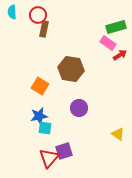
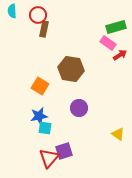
cyan semicircle: moved 1 px up
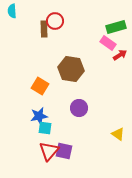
red circle: moved 17 px right, 6 px down
brown rectangle: rotated 14 degrees counterclockwise
purple square: rotated 30 degrees clockwise
red triangle: moved 7 px up
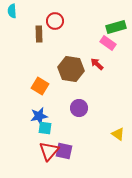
brown rectangle: moved 5 px left, 5 px down
red arrow: moved 23 px left, 9 px down; rotated 104 degrees counterclockwise
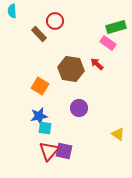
brown rectangle: rotated 42 degrees counterclockwise
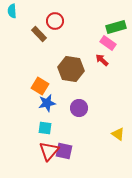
red arrow: moved 5 px right, 4 px up
blue star: moved 8 px right, 13 px up
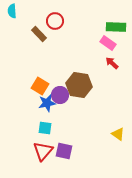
green rectangle: rotated 18 degrees clockwise
red arrow: moved 10 px right, 3 px down
brown hexagon: moved 8 px right, 16 px down
purple circle: moved 19 px left, 13 px up
red triangle: moved 6 px left
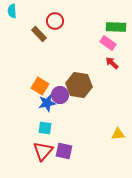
yellow triangle: rotated 40 degrees counterclockwise
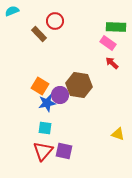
cyan semicircle: rotated 72 degrees clockwise
yellow triangle: rotated 24 degrees clockwise
